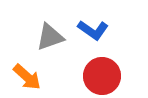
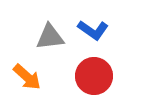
gray triangle: rotated 12 degrees clockwise
red circle: moved 8 px left
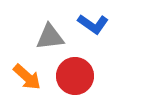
blue L-shape: moved 6 px up
red circle: moved 19 px left
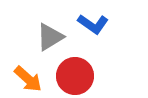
gray triangle: rotated 24 degrees counterclockwise
orange arrow: moved 1 px right, 2 px down
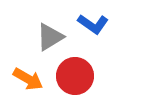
orange arrow: rotated 12 degrees counterclockwise
